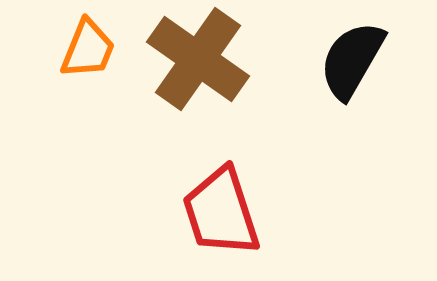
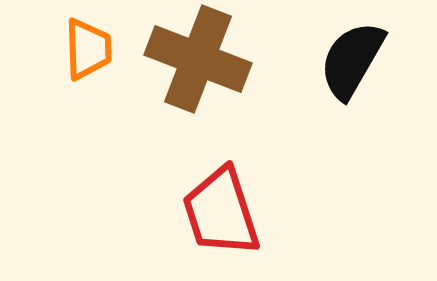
orange trapezoid: rotated 24 degrees counterclockwise
brown cross: rotated 14 degrees counterclockwise
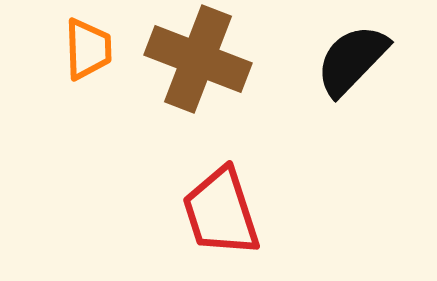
black semicircle: rotated 14 degrees clockwise
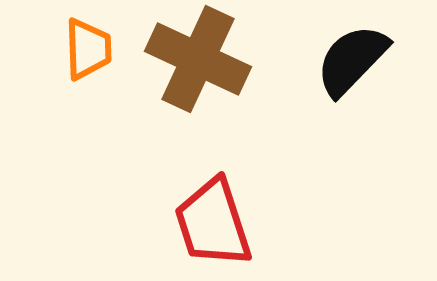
brown cross: rotated 4 degrees clockwise
red trapezoid: moved 8 px left, 11 px down
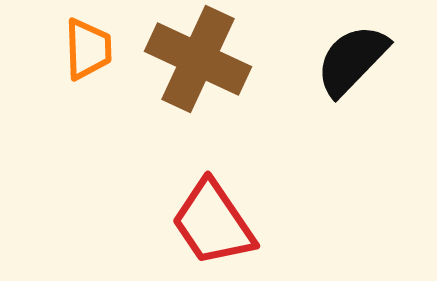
red trapezoid: rotated 16 degrees counterclockwise
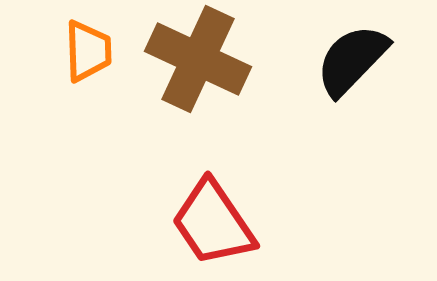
orange trapezoid: moved 2 px down
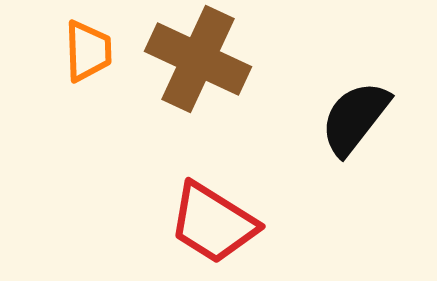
black semicircle: moved 3 px right, 58 px down; rotated 6 degrees counterclockwise
red trapezoid: rotated 24 degrees counterclockwise
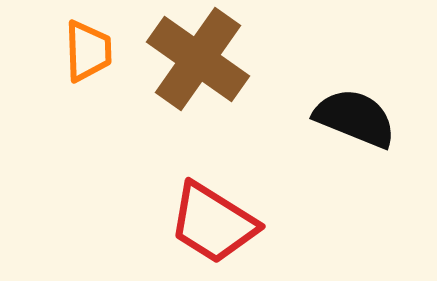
brown cross: rotated 10 degrees clockwise
black semicircle: rotated 74 degrees clockwise
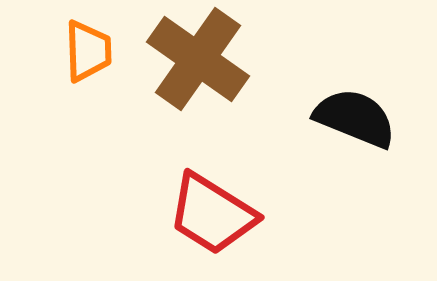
red trapezoid: moved 1 px left, 9 px up
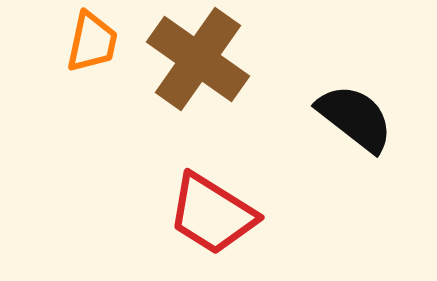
orange trapezoid: moved 4 px right, 9 px up; rotated 14 degrees clockwise
black semicircle: rotated 16 degrees clockwise
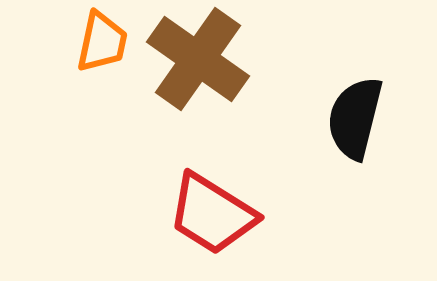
orange trapezoid: moved 10 px right
black semicircle: rotated 114 degrees counterclockwise
